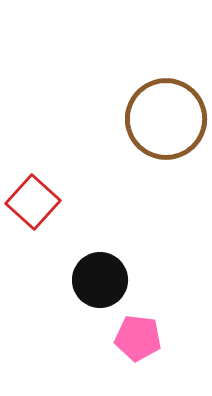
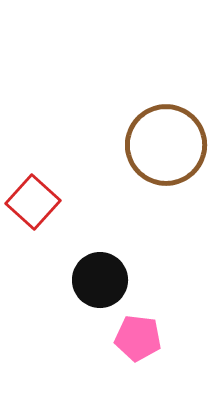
brown circle: moved 26 px down
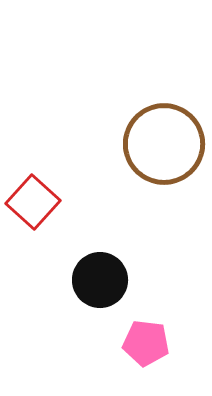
brown circle: moved 2 px left, 1 px up
pink pentagon: moved 8 px right, 5 px down
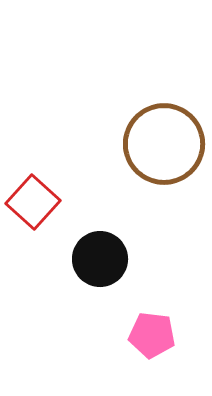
black circle: moved 21 px up
pink pentagon: moved 6 px right, 8 px up
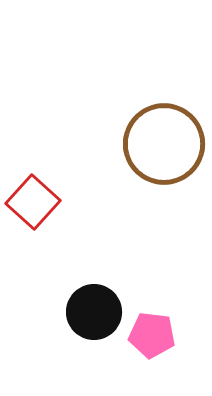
black circle: moved 6 px left, 53 px down
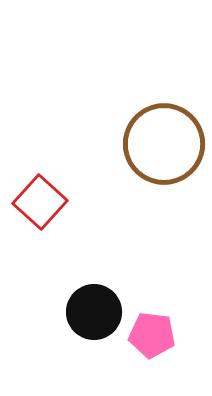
red square: moved 7 px right
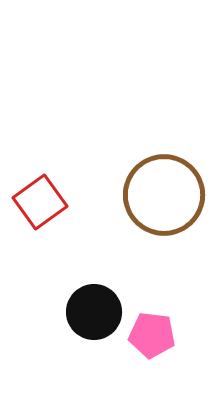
brown circle: moved 51 px down
red square: rotated 12 degrees clockwise
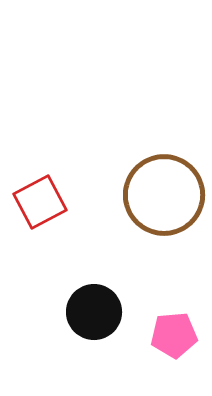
red square: rotated 8 degrees clockwise
pink pentagon: moved 22 px right; rotated 12 degrees counterclockwise
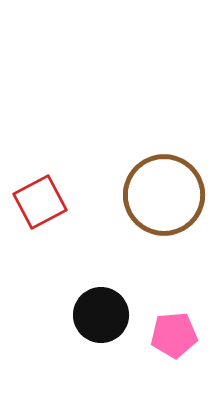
black circle: moved 7 px right, 3 px down
